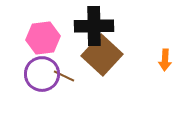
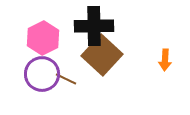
pink hexagon: rotated 20 degrees counterclockwise
brown line: moved 2 px right, 3 px down
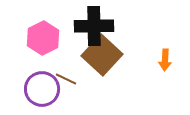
purple circle: moved 15 px down
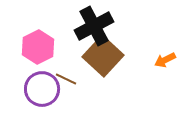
black cross: rotated 27 degrees counterclockwise
pink hexagon: moved 5 px left, 9 px down
brown square: moved 1 px right, 1 px down
orange arrow: rotated 60 degrees clockwise
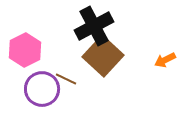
pink hexagon: moved 13 px left, 3 px down
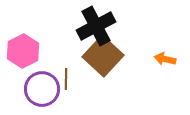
black cross: moved 2 px right
pink hexagon: moved 2 px left, 1 px down
orange arrow: moved 1 px up; rotated 40 degrees clockwise
brown line: rotated 65 degrees clockwise
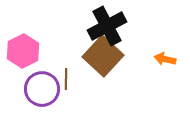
black cross: moved 11 px right
